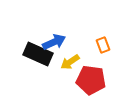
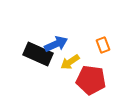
blue arrow: moved 2 px right, 2 px down
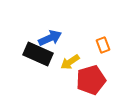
blue arrow: moved 6 px left, 6 px up
red pentagon: rotated 24 degrees counterclockwise
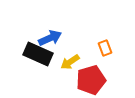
orange rectangle: moved 2 px right, 3 px down
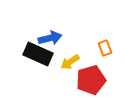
blue arrow: rotated 10 degrees clockwise
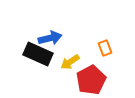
red pentagon: rotated 12 degrees counterclockwise
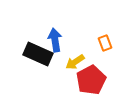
blue arrow: moved 5 px right, 2 px down; rotated 85 degrees counterclockwise
orange rectangle: moved 5 px up
yellow arrow: moved 5 px right
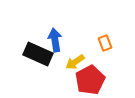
red pentagon: moved 1 px left
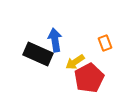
red pentagon: moved 1 px left, 2 px up
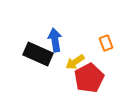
orange rectangle: moved 1 px right
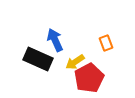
blue arrow: rotated 15 degrees counterclockwise
black rectangle: moved 5 px down
